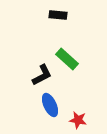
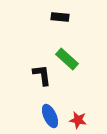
black rectangle: moved 2 px right, 2 px down
black L-shape: rotated 70 degrees counterclockwise
blue ellipse: moved 11 px down
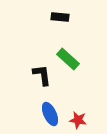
green rectangle: moved 1 px right
blue ellipse: moved 2 px up
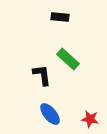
blue ellipse: rotated 15 degrees counterclockwise
red star: moved 12 px right, 1 px up
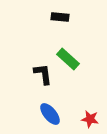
black L-shape: moved 1 px right, 1 px up
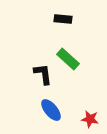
black rectangle: moved 3 px right, 2 px down
blue ellipse: moved 1 px right, 4 px up
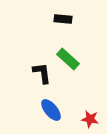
black L-shape: moved 1 px left, 1 px up
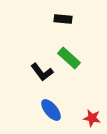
green rectangle: moved 1 px right, 1 px up
black L-shape: moved 1 px up; rotated 150 degrees clockwise
red star: moved 2 px right, 1 px up
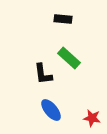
black L-shape: moved 1 px right, 2 px down; rotated 30 degrees clockwise
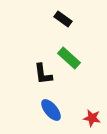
black rectangle: rotated 30 degrees clockwise
